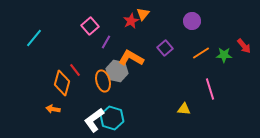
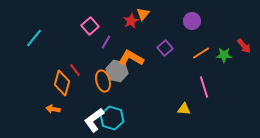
pink line: moved 6 px left, 2 px up
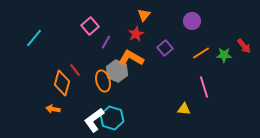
orange triangle: moved 1 px right, 1 px down
red star: moved 5 px right, 13 px down
gray hexagon: rotated 10 degrees clockwise
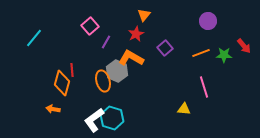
purple circle: moved 16 px right
orange line: rotated 12 degrees clockwise
red line: moved 3 px left; rotated 32 degrees clockwise
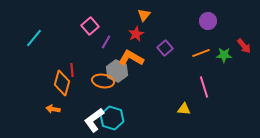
orange ellipse: rotated 65 degrees counterclockwise
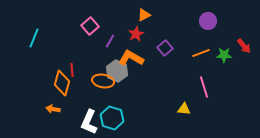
orange triangle: rotated 24 degrees clockwise
cyan line: rotated 18 degrees counterclockwise
purple line: moved 4 px right, 1 px up
white L-shape: moved 5 px left, 2 px down; rotated 30 degrees counterclockwise
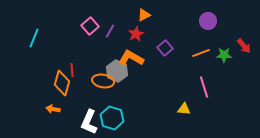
purple line: moved 10 px up
